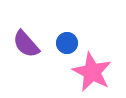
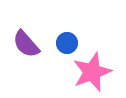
pink star: rotated 24 degrees clockwise
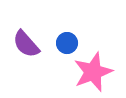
pink star: moved 1 px right
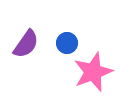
purple semicircle: rotated 104 degrees counterclockwise
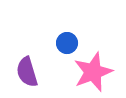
purple semicircle: moved 1 px right, 28 px down; rotated 128 degrees clockwise
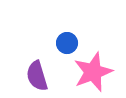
purple semicircle: moved 10 px right, 4 px down
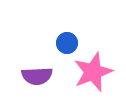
purple semicircle: rotated 76 degrees counterclockwise
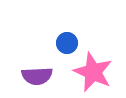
pink star: rotated 27 degrees counterclockwise
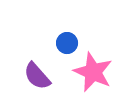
purple semicircle: rotated 52 degrees clockwise
